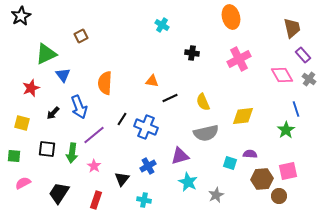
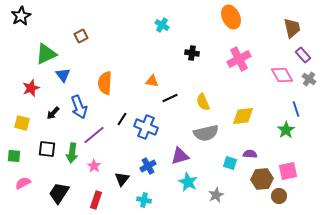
orange ellipse at (231, 17): rotated 10 degrees counterclockwise
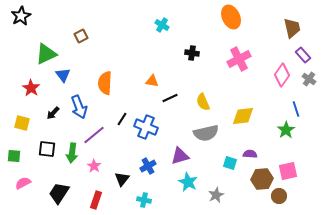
pink diamond at (282, 75): rotated 65 degrees clockwise
red star at (31, 88): rotated 18 degrees counterclockwise
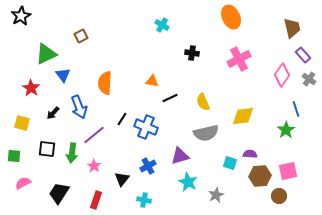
brown hexagon at (262, 179): moved 2 px left, 3 px up
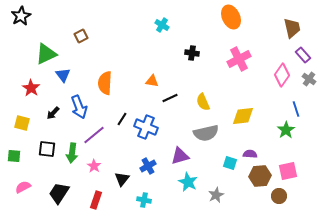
pink semicircle at (23, 183): moved 4 px down
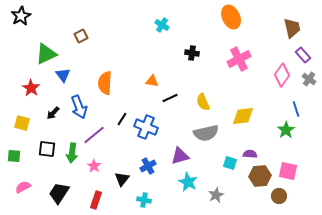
pink square at (288, 171): rotated 24 degrees clockwise
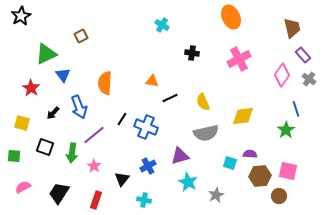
black square at (47, 149): moved 2 px left, 2 px up; rotated 12 degrees clockwise
